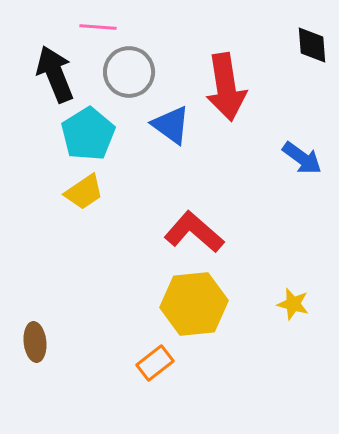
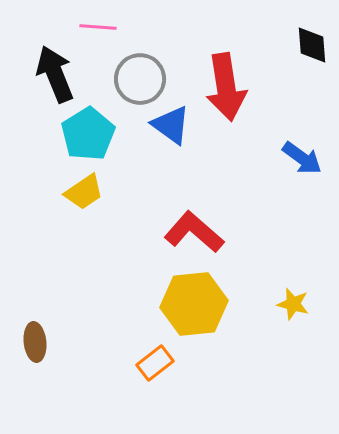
gray circle: moved 11 px right, 7 px down
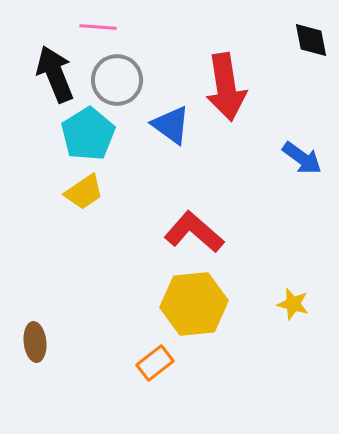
black diamond: moved 1 px left, 5 px up; rotated 6 degrees counterclockwise
gray circle: moved 23 px left, 1 px down
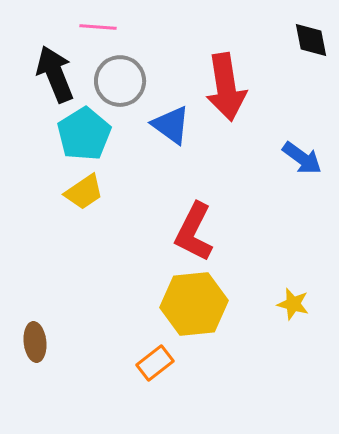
gray circle: moved 3 px right, 1 px down
cyan pentagon: moved 4 px left
red L-shape: rotated 104 degrees counterclockwise
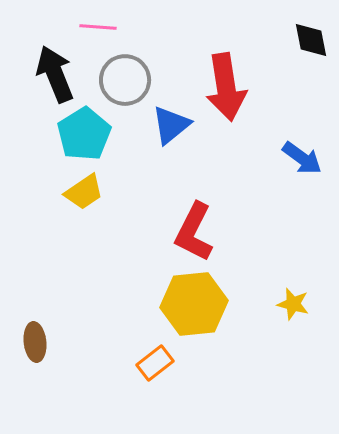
gray circle: moved 5 px right, 1 px up
blue triangle: rotated 45 degrees clockwise
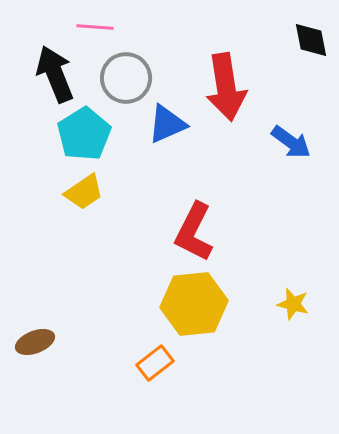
pink line: moved 3 px left
gray circle: moved 1 px right, 2 px up
blue triangle: moved 4 px left, 1 px up; rotated 15 degrees clockwise
blue arrow: moved 11 px left, 16 px up
brown ellipse: rotated 75 degrees clockwise
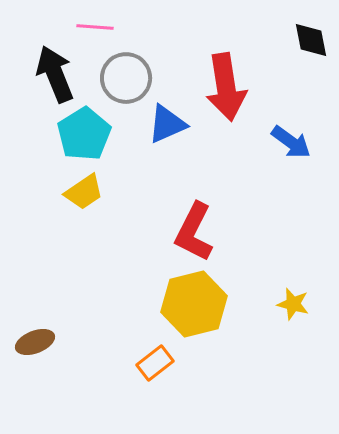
yellow hexagon: rotated 8 degrees counterclockwise
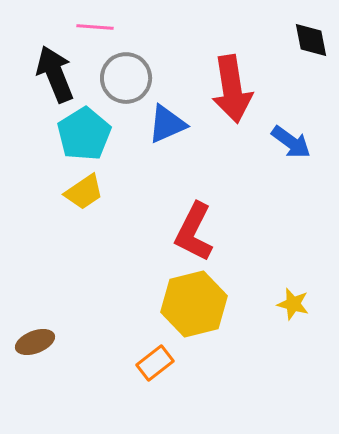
red arrow: moved 6 px right, 2 px down
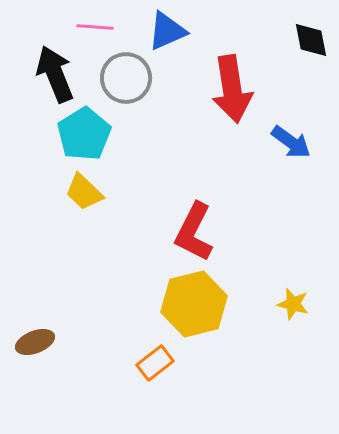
blue triangle: moved 93 px up
yellow trapezoid: rotated 78 degrees clockwise
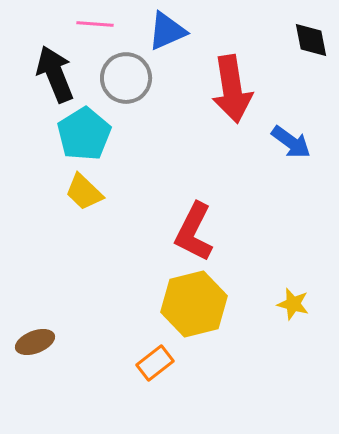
pink line: moved 3 px up
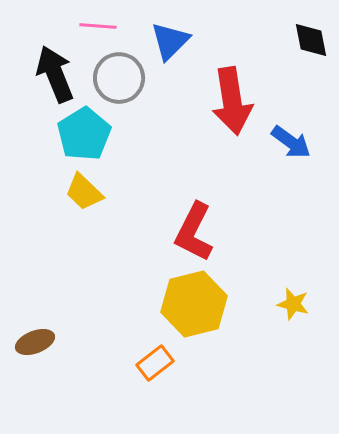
pink line: moved 3 px right, 2 px down
blue triangle: moved 3 px right, 10 px down; rotated 21 degrees counterclockwise
gray circle: moved 7 px left
red arrow: moved 12 px down
